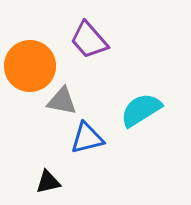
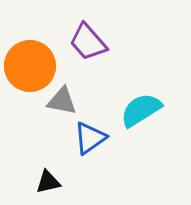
purple trapezoid: moved 1 px left, 2 px down
blue triangle: moved 3 px right; rotated 21 degrees counterclockwise
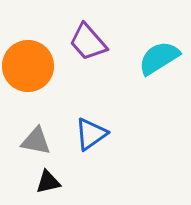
orange circle: moved 2 px left
gray triangle: moved 26 px left, 40 px down
cyan semicircle: moved 18 px right, 52 px up
blue triangle: moved 1 px right, 4 px up
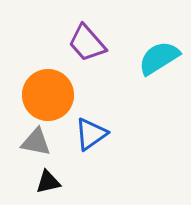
purple trapezoid: moved 1 px left, 1 px down
orange circle: moved 20 px right, 29 px down
gray triangle: moved 1 px down
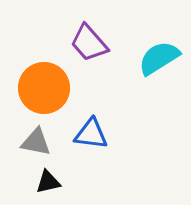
purple trapezoid: moved 2 px right
orange circle: moved 4 px left, 7 px up
blue triangle: rotated 42 degrees clockwise
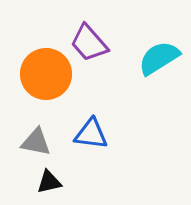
orange circle: moved 2 px right, 14 px up
black triangle: moved 1 px right
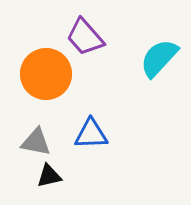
purple trapezoid: moved 4 px left, 6 px up
cyan semicircle: rotated 15 degrees counterclockwise
blue triangle: rotated 9 degrees counterclockwise
black triangle: moved 6 px up
